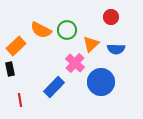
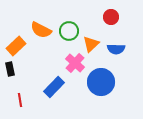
green circle: moved 2 px right, 1 px down
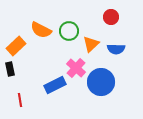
pink cross: moved 1 px right, 5 px down
blue rectangle: moved 1 px right, 2 px up; rotated 20 degrees clockwise
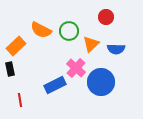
red circle: moved 5 px left
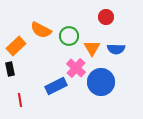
green circle: moved 5 px down
orange triangle: moved 1 px right, 4 px down; rotated 18 degrees counterclockwise
blue rectangle: moved 1 px right, 1 px down
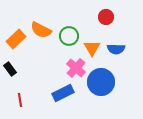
orange rectangle: moved 7 px up
black rectangle: rotated 24 degrees counterclockwise
blue rectangle: moved 7 px right, 7 px down
